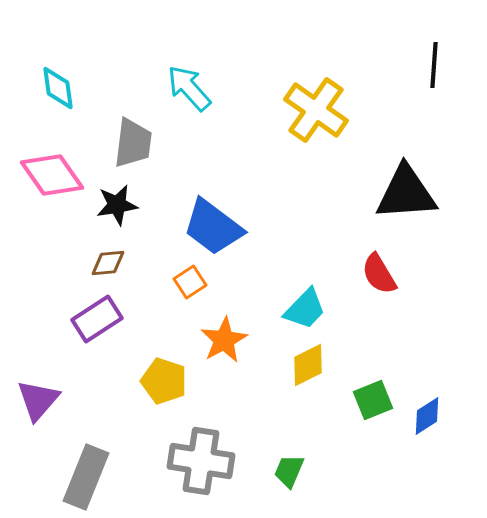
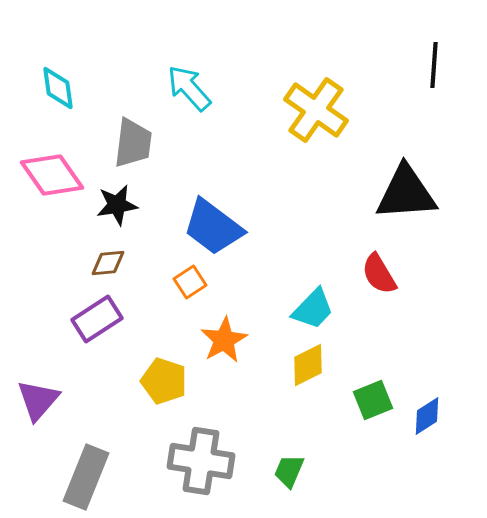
cyan trapezoid: moved 8 px right
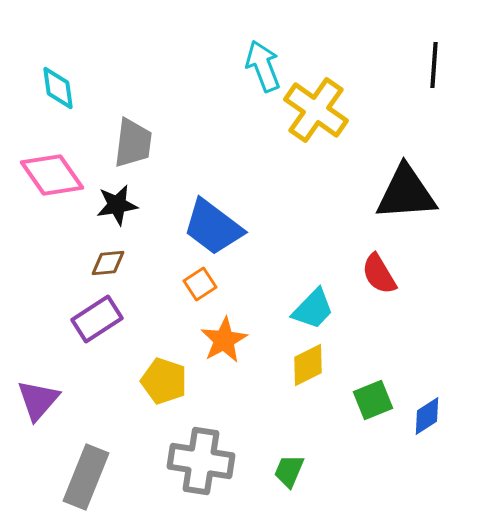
cyan arrow: moved 74 px right, 22 px up; rotated 21 degrees clockwise
orange square: moved 10 px right, 2 px down
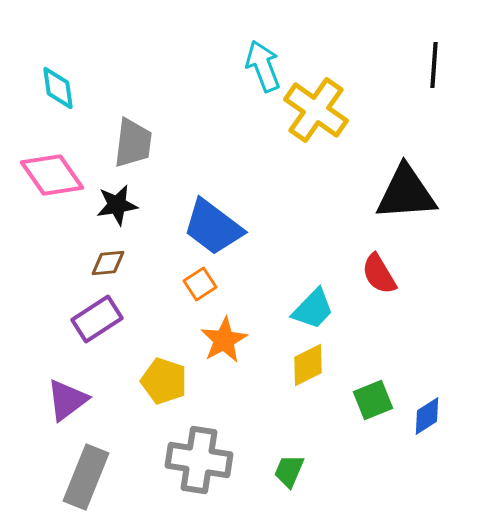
purple triangle: moved 29 px right; rotated 12 degrees clockwise
gray cross: moved 2 px left, 1 px up
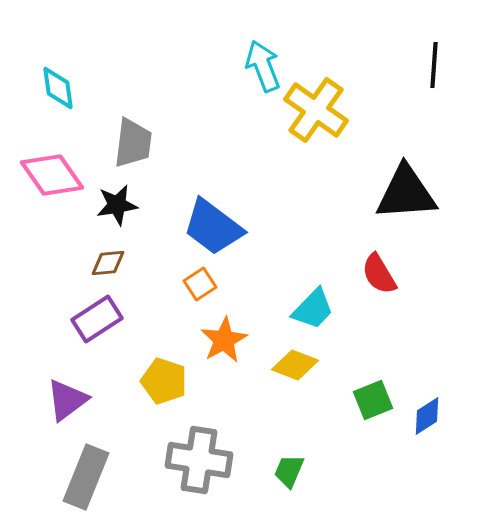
yellow diamond: moved 13 px left; rotated 48 degrees clockwise
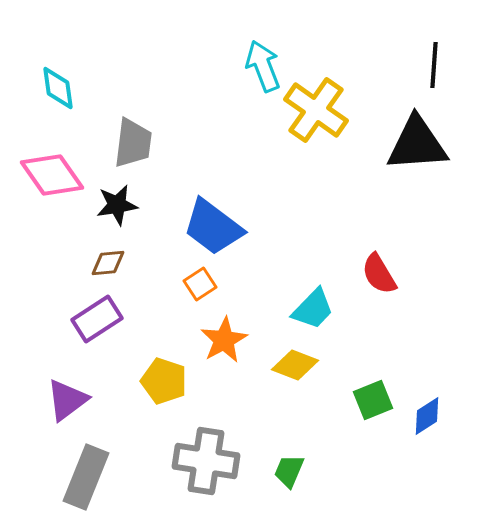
black triangle: moved 11 px right, 49 px up
gray cross: moved 7 px right, 1 px down
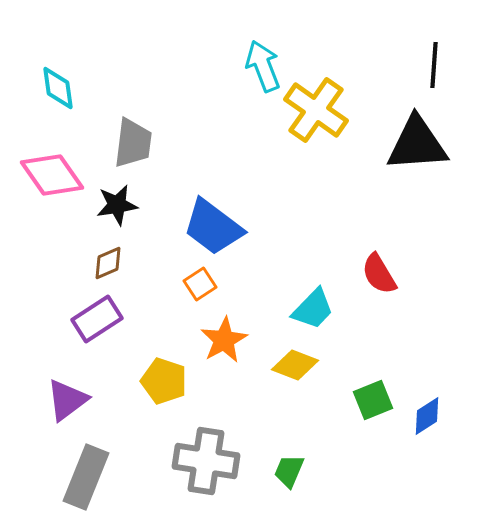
brown diamond: rotated 18 degrees counterclockwise
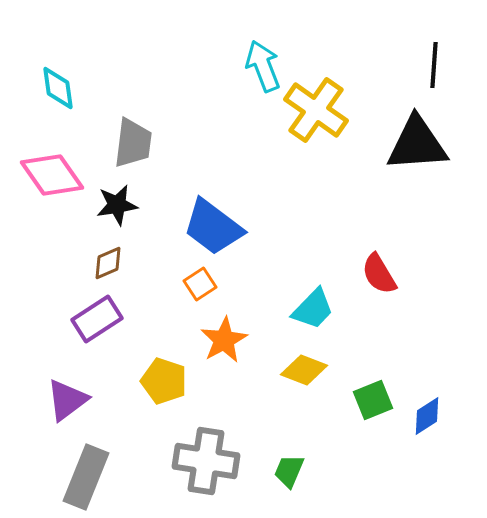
yellow diamond: moved 9 px right, 5 px down
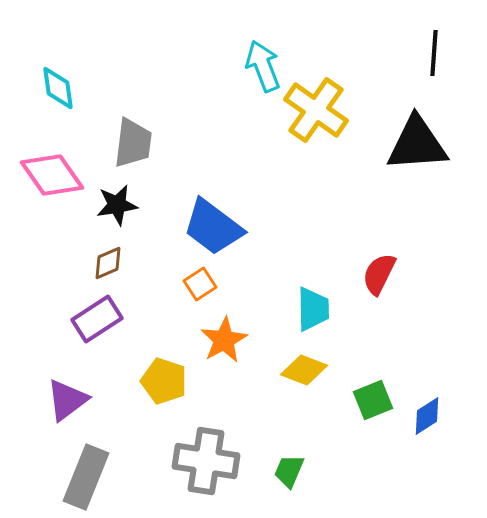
black line: moved 12 px up
red semicircle: rotated 57 degrees clockwise
cyan trapezoid: rotated 45 degrees counterclockwise
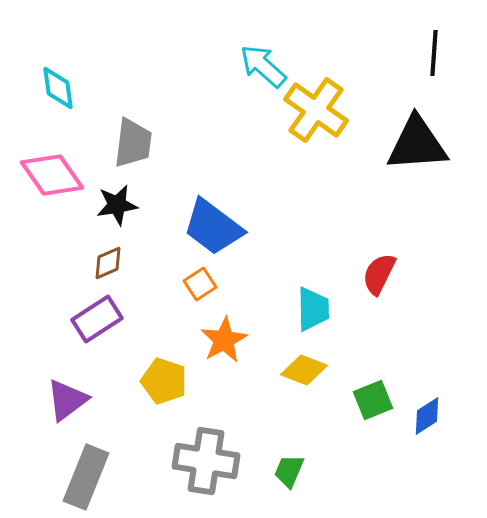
cyan arrow: rotated 27 degrees counterclockwise
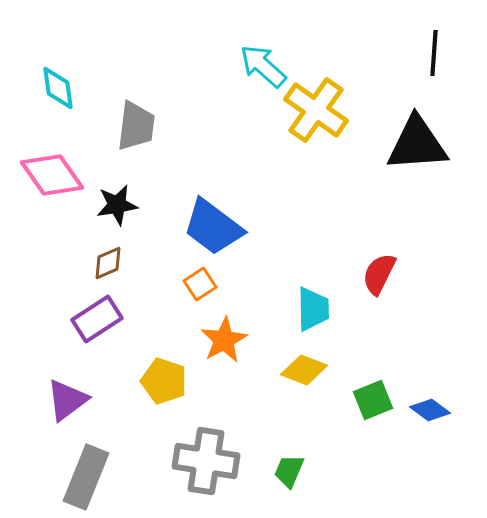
gray trapezoid: moved 3 px right, 17 px up
blue diamond: moved 3 px right, 6 px up; rotated 69 degrees clockwise
